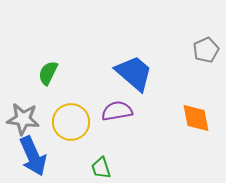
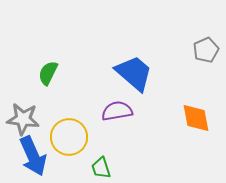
yellow circle: moved 2 px left, 15 px down
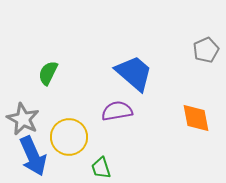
gray star: rotated 20 degrees clockwise
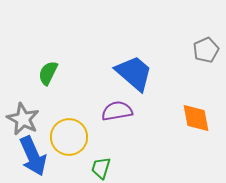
green trapezoid: rotated 35 degrees clockwise
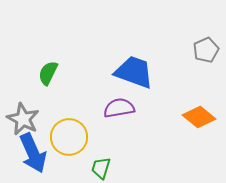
blue trapezoid: moved 1 px up; rotated 21 degrees counterclockwise
purple semicircle: moved 2 px right, 3 px up
orange diamond: moved 3 px right, 1 px up; rotated 40 degrees counterclockwise
blue arrow: moved 3 px up
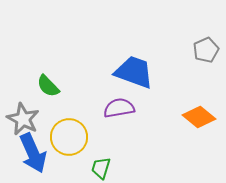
green semicircle: moved 13 px down; rotated 70 degrees counterclockwise
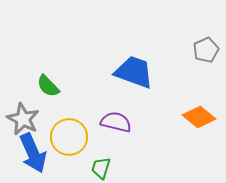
purple semicircle: moved 3 px left, 14 px down; rotated 24 degrees clockwise
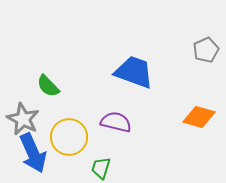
orange diamond: rotated 24 degrees counterclockwise
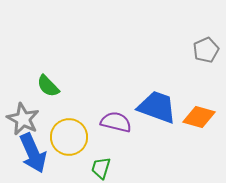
blue trapezoid: moved 23 px right, 35 px down
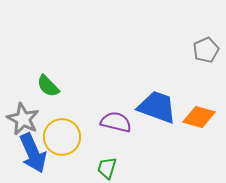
yellow circle: moved 7 px left
green trapezoid: moved 6 px right
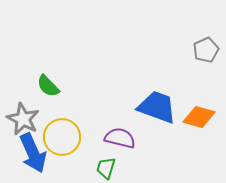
purple semicircle: moved 4 px right, 16 px down
green trapezoid: moved 1 px left
